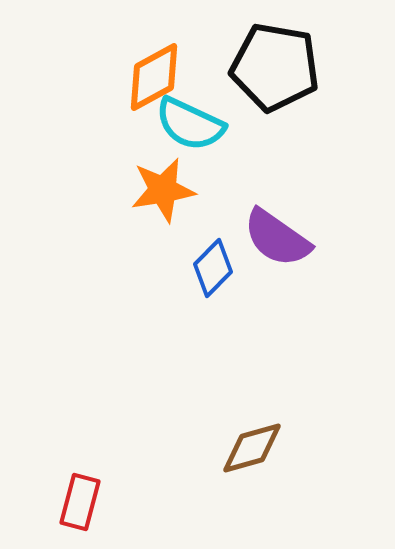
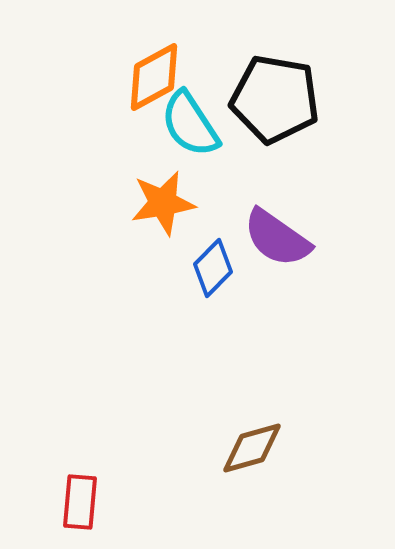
black pentagon: moved 32 px down
cyan semicircle: rotated 32 degrees clockwise
orange star: moved 13 px down
red rectangle: rotated 10 degrees counterclockwise
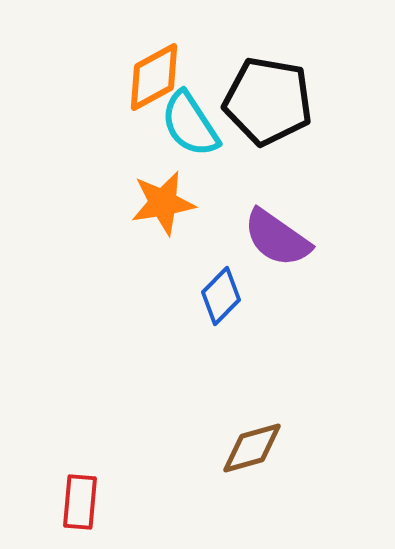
black pentagon: moved 7 px left, 2 px down
blue diamond: moved 8 px right, 28 px down
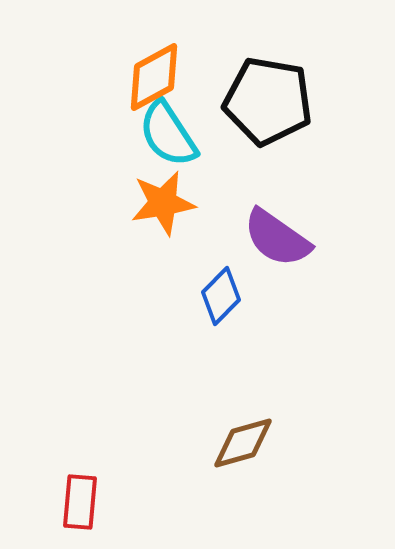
cyan semicircle: moved 22 px left, 10 px down
brown diamond: moved 9 px left, 5 px up
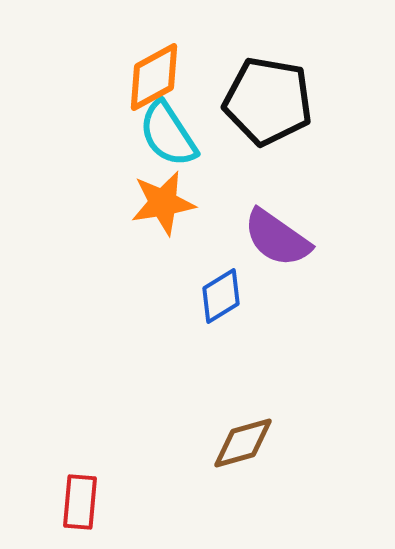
blue diamond: rotated 14 degrees clockwise
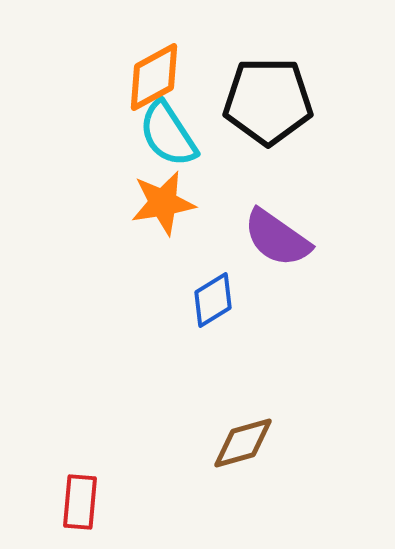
black pentagon: rotated 10 degrees counterclockwise
blue diamond: moved 8 px left, 4 px down
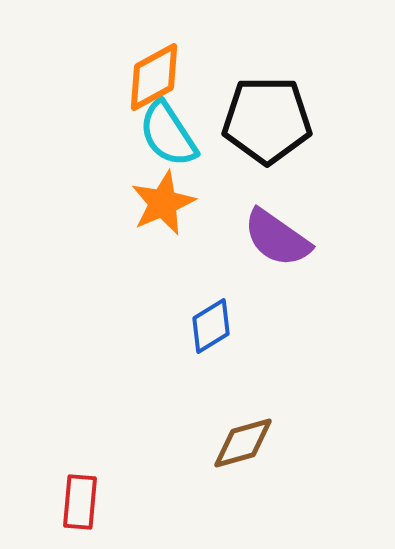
black pentagon: moved 1 px left, 19 px down
orange star: rotated 14 degrees counterclockwise
blue diamond: moved 2 px left, 26 px down
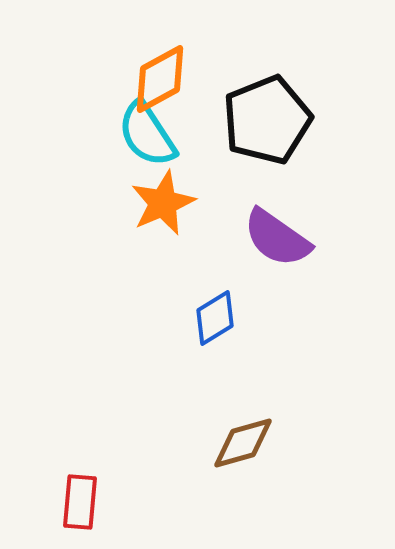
orange diamond: moved 6 px right, 2 px down
black pentagon: rotated 22 degrees counterclockwise
cyan semicircle: moved 21 px left
blue diamond: moved 4 px right, 8 px up
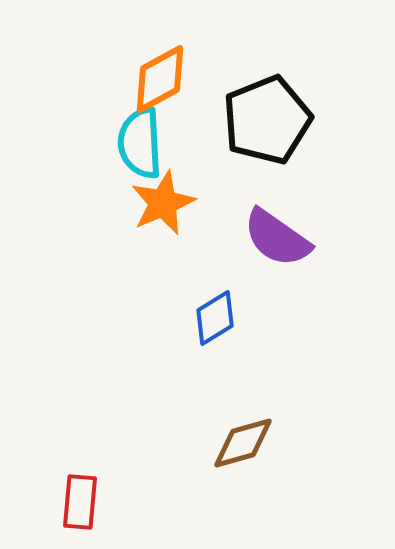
cyan semicircle: moved 7 px left, 9 px down; rotated 30 degrees clockwise
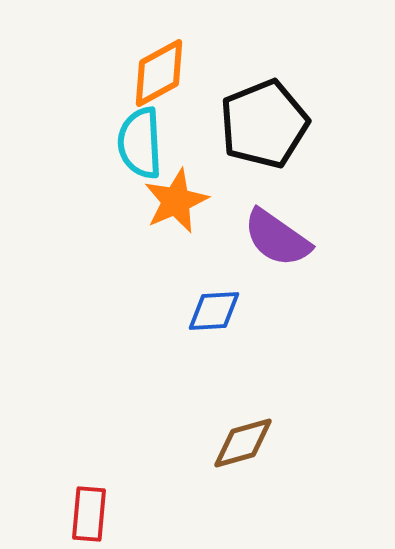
orange diamond: moved 1 px left, 6 px up
black pentagon: moved 3 px left, 4 px down
orange star: moved 13 px right, 2 px up
blue diamond: moved 1 px left, 7 px up; rotated 28 degrees clockwise
red rectangle: moved 9 px right, 12 px down
